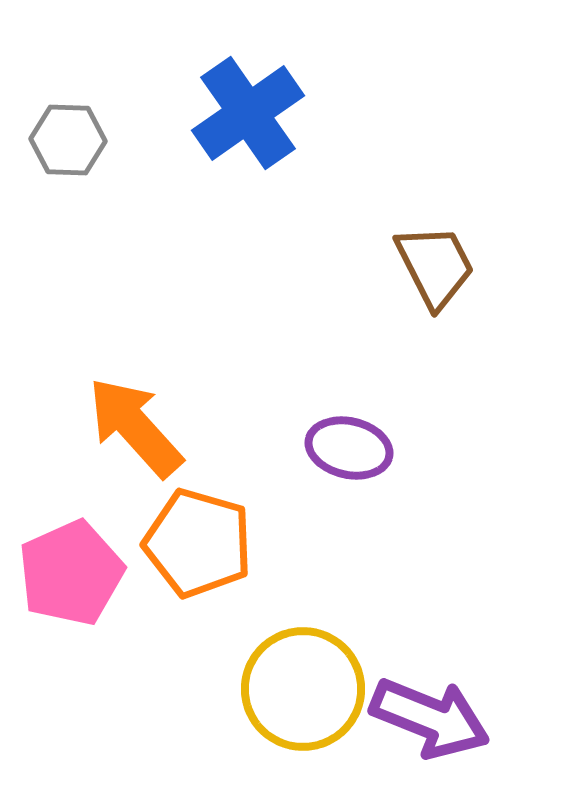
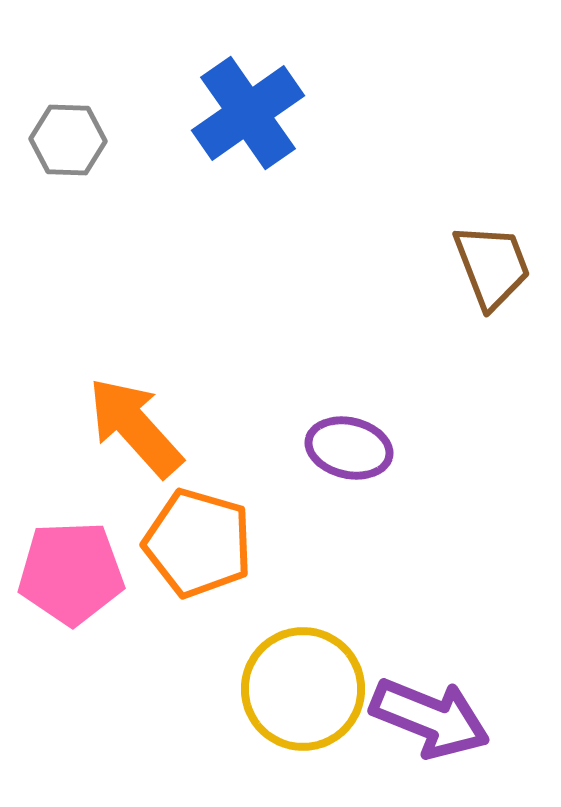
brown trapezoid: moved 57 px right; rotated 6 degrees clockwise
pink pentagon: rotated 22 degrees clockwise
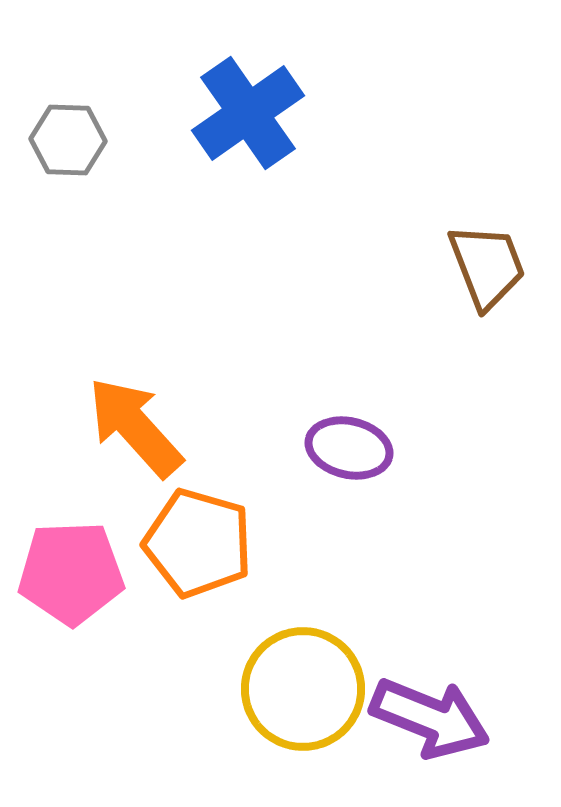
brown trapezoid: moved 5 px left
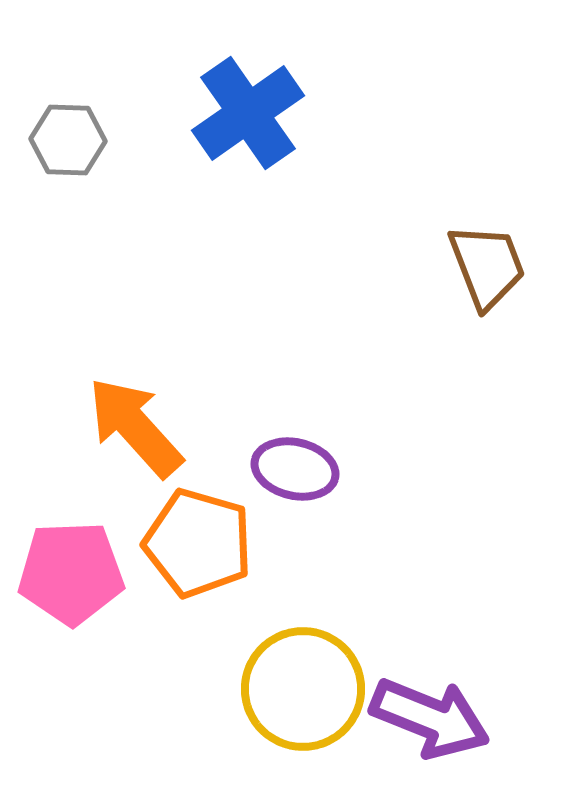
purple ellipse: moved 54 px left, 21 px down
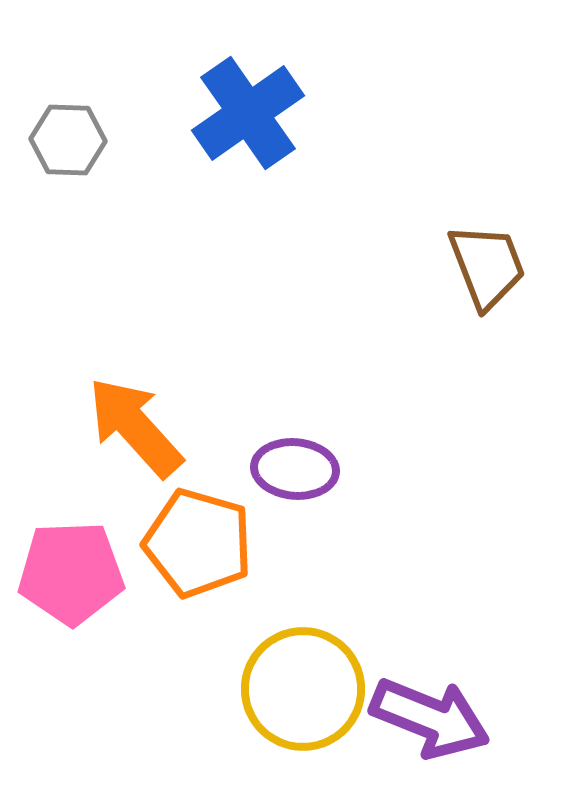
purple ellipse: rotated 8 degrees counterclockwise
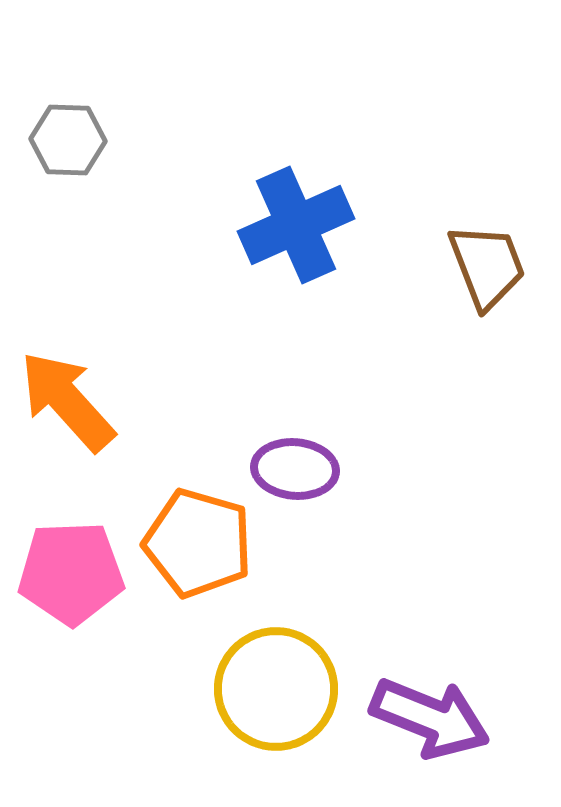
blue cross: moved 48 px right, 112 px down; rotated 11 degrees clockwise
orange arrow: moved 68 px left, 26 px up
yellow circle: moved 27 px left
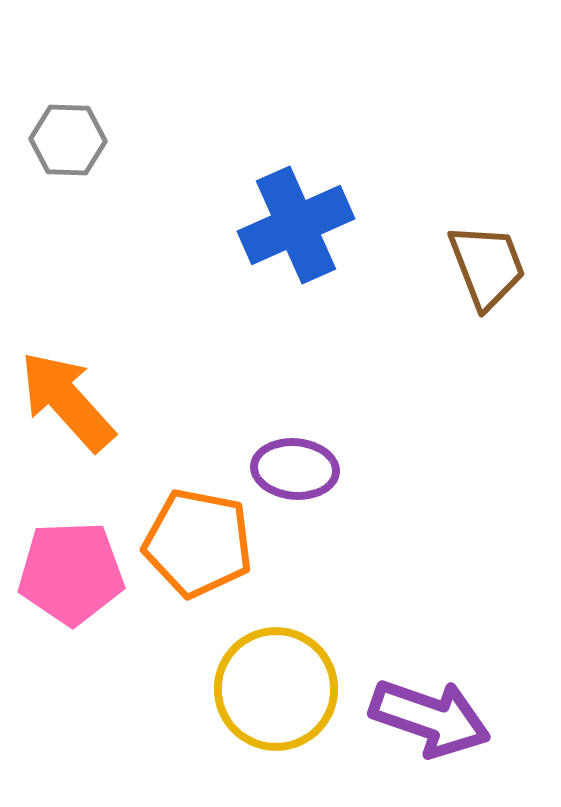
orange pentagon: rotated 5 degrees counterclockwise
purple arrow: rotated 3 degrees counterclockwise
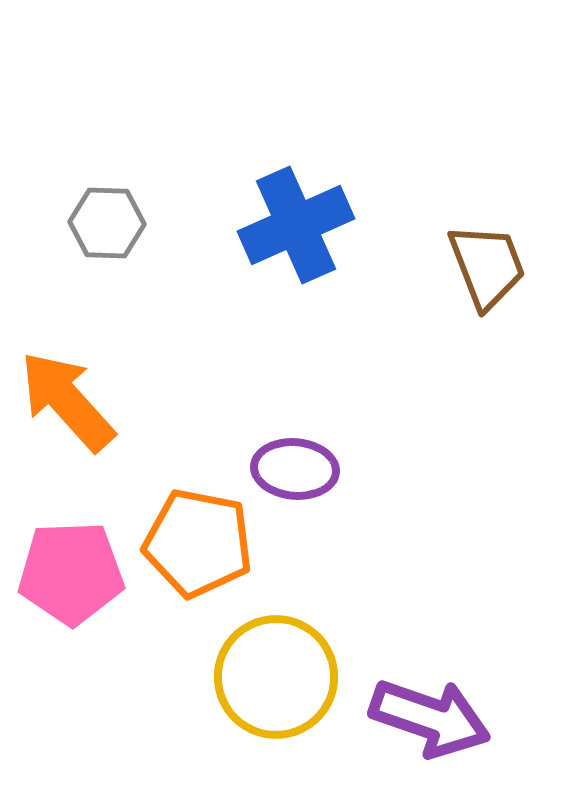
gray hexagon: moved 39 px right, 83 px down
yellow circle: moved 12 px up
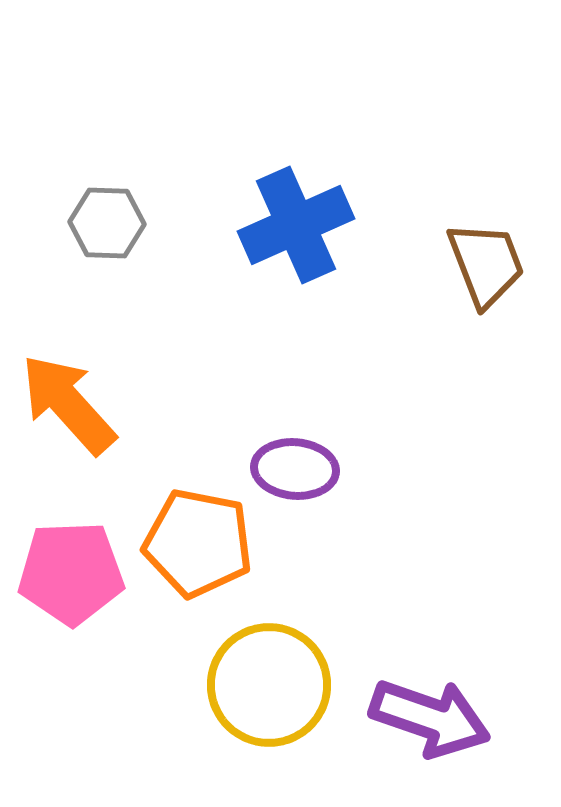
brown trapezoid: moved 1 px left, 2 px up
orange arrow: moved 1 px right, 3 px down
yellow circle: moved 7 px left, 8 px down
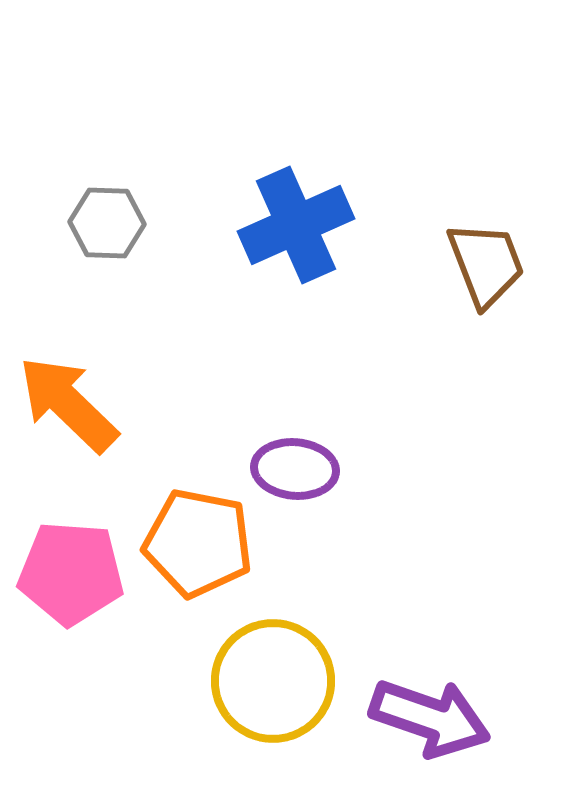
orange arrow: rotated 4 degrees counterclockwise
pink pentagon: rotated 6 degrees clockwise
yellow circle: moved 4 px right, 4 px up
